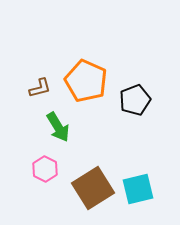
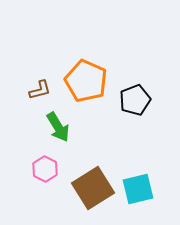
brown L-shape: moved 2 px down
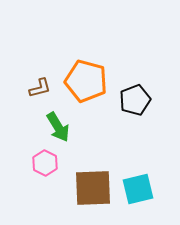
orange pentagon: rotated 9 degrees counterclockwise
brown L-shape: moved 2 px up
pink hexagon: moved 6 px up
brown square: rotated 30 degrees clockwise
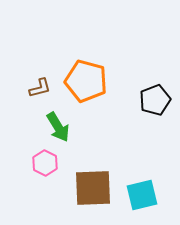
black pentagon: moved 20 px right
cyan square: moved 4 px right, 6 px down
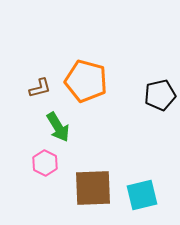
black pentagon: moved 5 px right, 5 px up; rotated 8 degrees clockwise
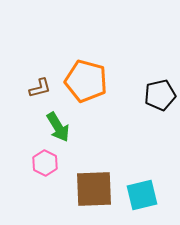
brown square: moved 1 px right, 1 px down
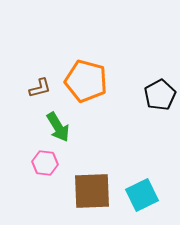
black pentagon: rotated 16 degrees counterclockwise
pink hexagon: rotated 20 degrees counterclockwise
brown square: moved 2 px left, 2 px down
cyan square: rotated 12 degrees counterclockwise
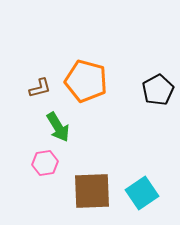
black pentagon: moved 2 px left, 5 px up
pink hexagon: rotated 15 degrees counterclockwise
cyan square: moved 2 px up; rotated 8 degrees counterclockwise
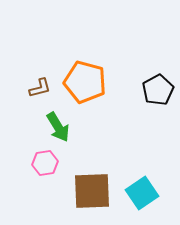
orange pentagon: moved 1 px left, 1 px down
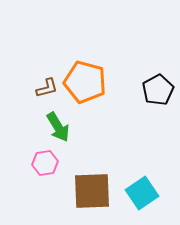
brown L-shape: moved 7 px right
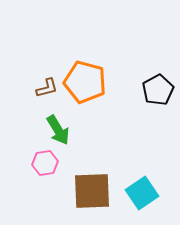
green arrow: moved 3 px down
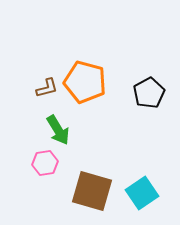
black pentagon: moved 9 px left, 3 px down
brown square: rotated 18 degrees clockwise
